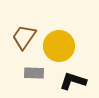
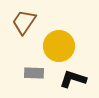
brown trapezoid: moved 15 px up
black L-shape: moved 2 px up
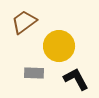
brown trapezoid: rotated 20 degrees clockwise
black L-shape: moved 3 px right; rotated 44 degrees clockwise
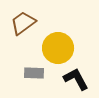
brown trapezoid: moved 1 px left, 1 px down
yellow circle: moved 1 px left, 2 px down
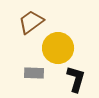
brown trapezoid: moved 8 px right, 1 px up
black L-shape: rotated 44 degrees clockwise
